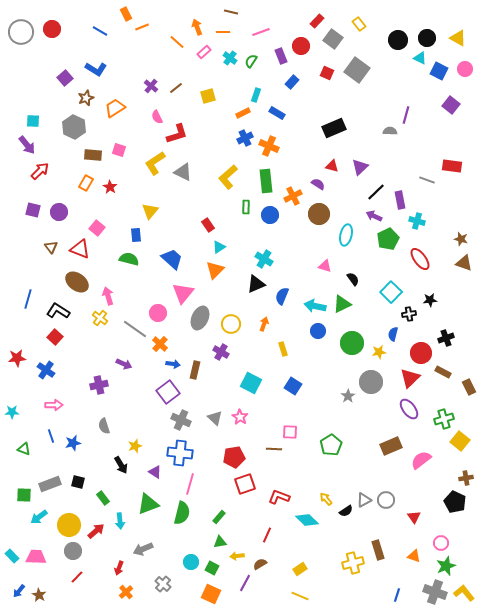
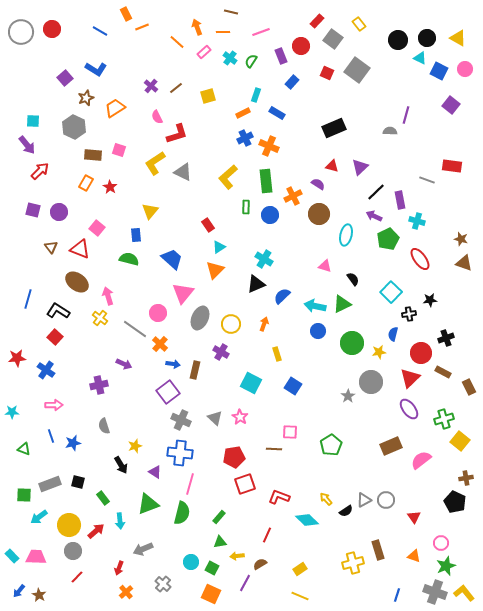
blue semicircle at (282, 296): rotated 24 degrees clockwise
yellow rectangle at (283, 349): moved 6 px left, 5 px down
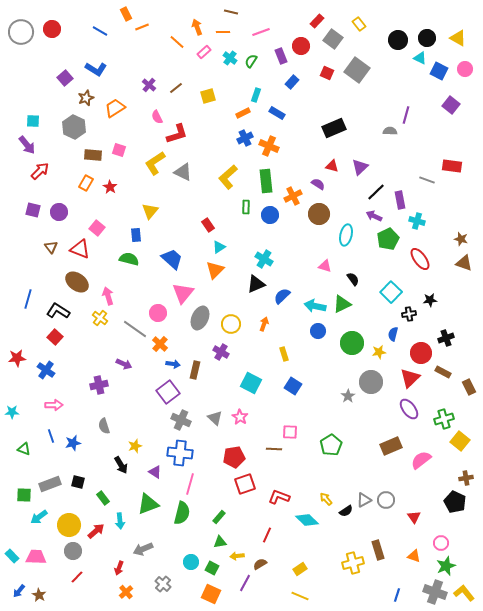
purple cross at (151, 86): moved 2 px left, 1 px up
yellow rectangle at (277, 354): moved 7 px right
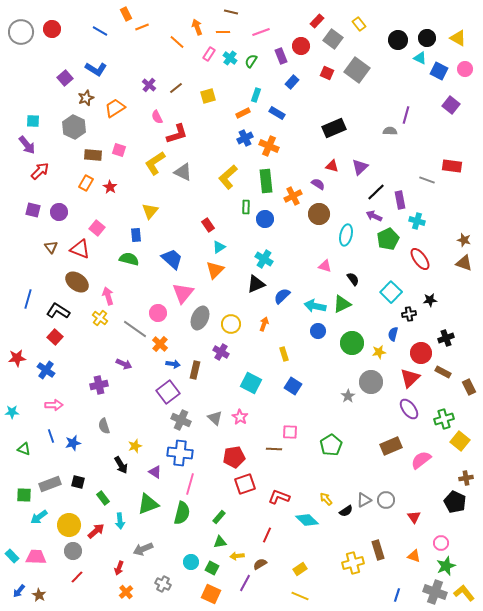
pink rectangle at (204, 52): moved 5 px right, 2 px down; rotated 16 degrees counterclockwise
blue circle at (270, 215): moved 5 px left, 4 px down
brown star at (461, 239): moved 3 px right, 1 px down
gray cross at (163, 584): rotated 14 degrees counterclockwise
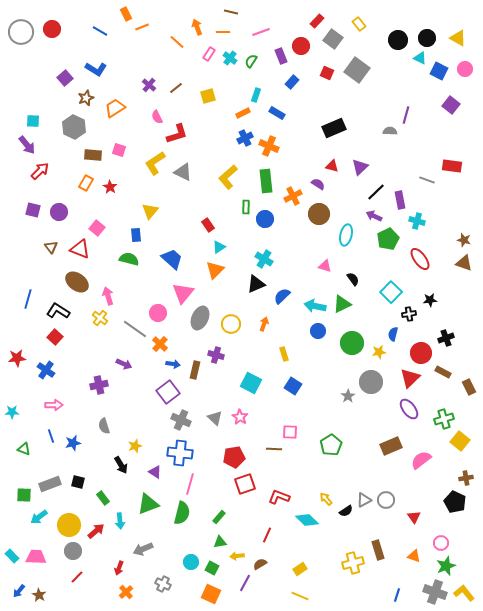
purple cross at (221, 352): moved 5 px left, 3 px down; rotated 14 degrees counterclockwise
